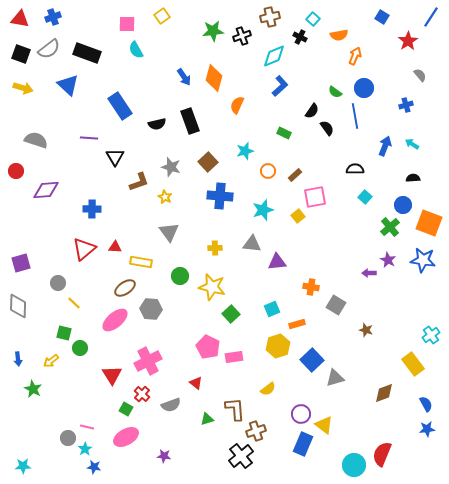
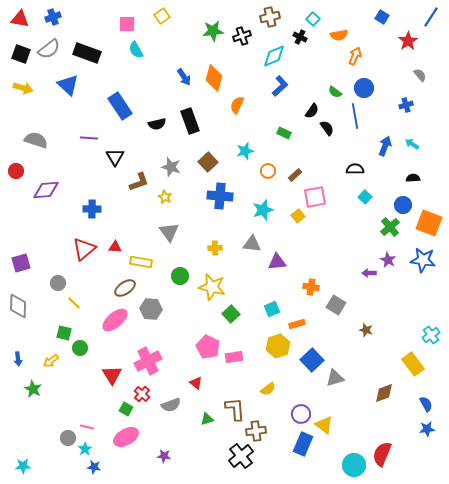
brown cross at (256, 431): rotated 12 degrees clockwise
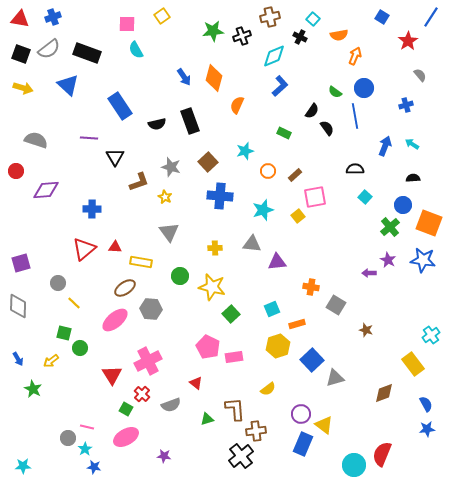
blue arrow at (18, 359): rotated 24 degrees counterclockwise
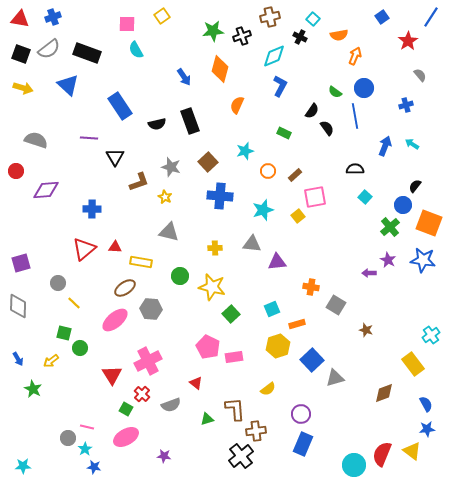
blue square at (382, 17): rotated 24 degrees clockwise
orange diamond at (214, 78): moved 6 px right, 9 px up
blue L-shape at (280, 86): rotated 20 degrees counterclockwise
black semicircle at (413, 178): moved 2 px right, 8 px down; rotated 48 degrees counterclockwise
gray triangle at (169, 232): rotated 40 degrees counterclockwise
yellow triangle at (324, 425): moved 88 px right, 26 px down
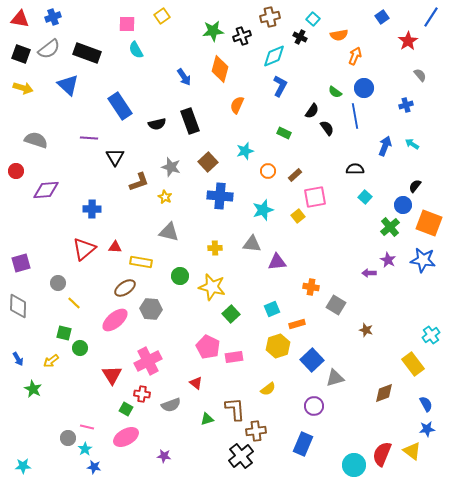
red cross at (142, 394): rotated 35 degrees counterclockwise
purple circle at (301, 414): moved 13 px right, 8 px up
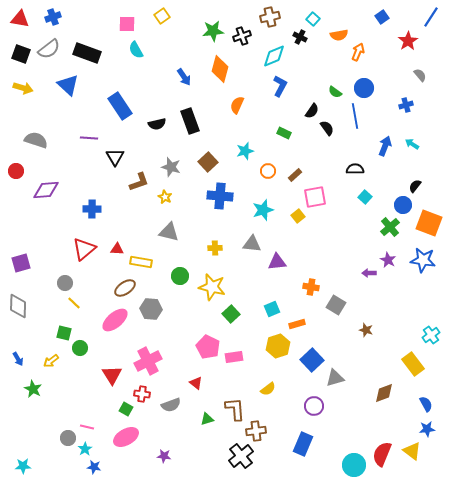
orange arrow at (355, 56): moved 3 px right, 4 px up
red triangle at (115, 247): moved 2 px right, 2 px down
gray circle at (58, 283): moved 7 px right
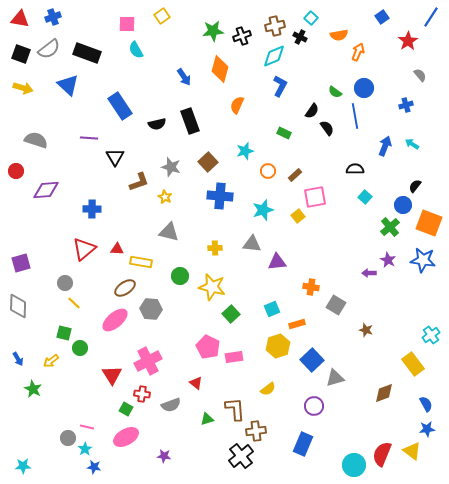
brown cross at (270, 17): moved 5 px right, 9 px down
cyan square at (313, 19): moved 2 px left, 1 px up
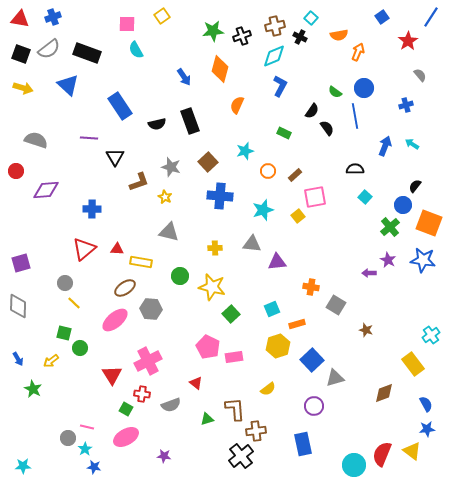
blue rectangle at (303, 444): rotated 35 degrees counterclockwise
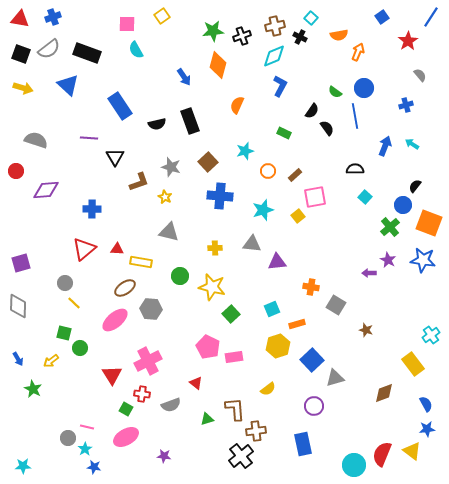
orange diamond at (220, 69): moved 2 px left, 4 px up
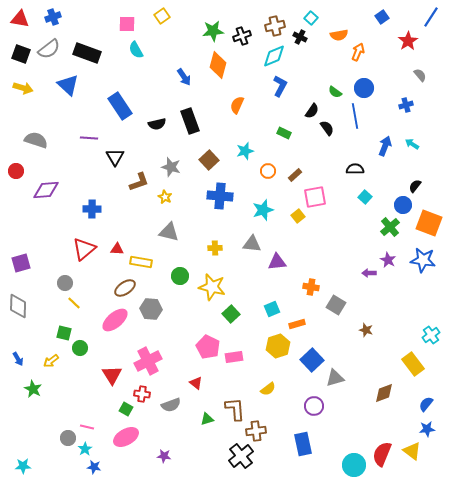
brown square at (208, 162): moved 1 px right, 2 px up
blue semicircle at (426, 404): rotated 112 degrees counterclockwise
